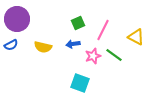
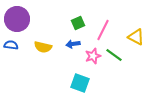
blue semicircle: rotated 144 degrees counterclockwise
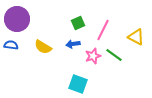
yellow semicircle: rotated 18 degrees clockwise
cyan square: moved 2 px left, 1 px down
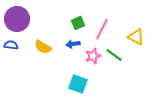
pink line: moved 1 px left, 1 px up
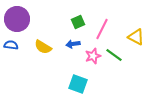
green square: moved 1 px up
